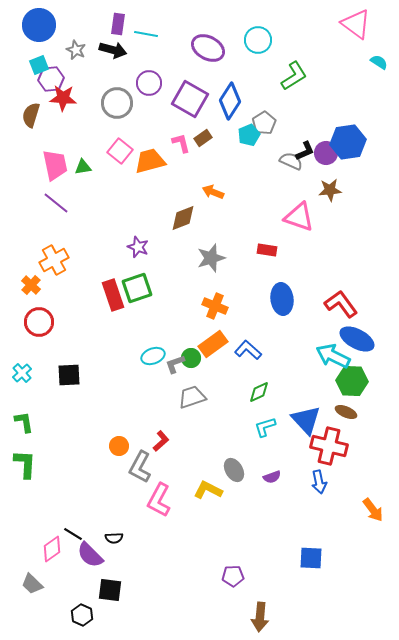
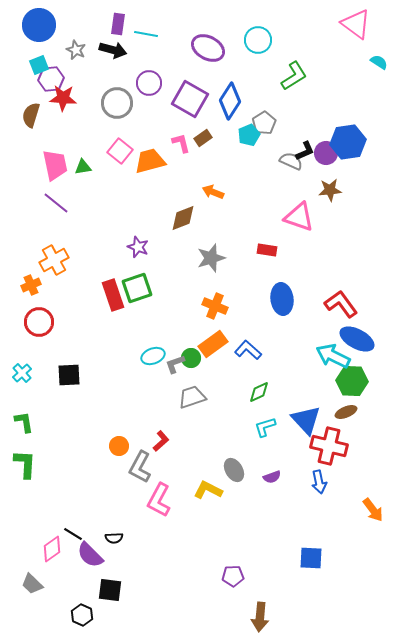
orange cross at (31, 285): rotated 24 degrees clockwise
brown ellipse at (346, 412): rotated 45 degrees counterclockwise
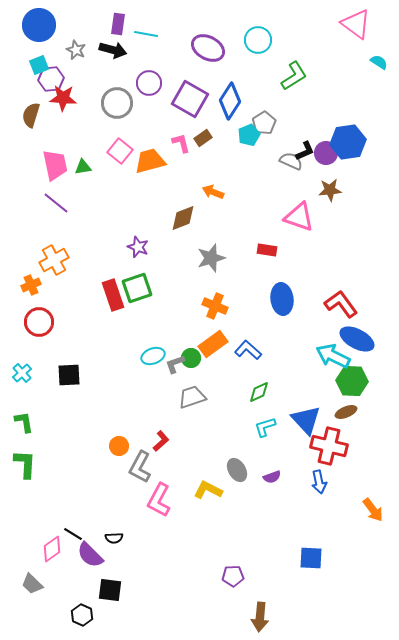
gray ellipse at (234, 470): moved 3 px right
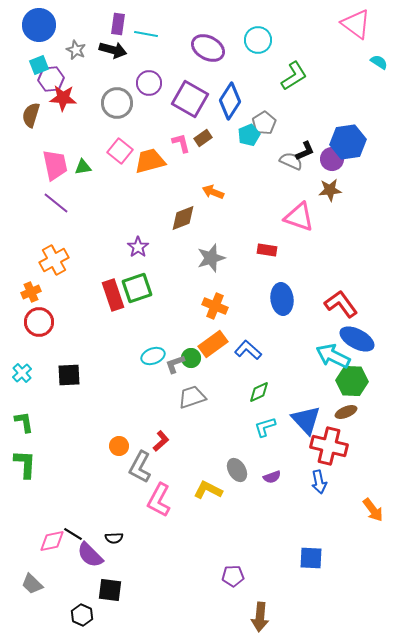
purple circle at (326, 153): moved 6 px right, 6 px down
purple star at (138, 247): rotated 15 degrees clockwise
orange cross at (31, 285): moved 7 px down
pink diamond at (52, 549): moved 8 px up; rotated 24 degrees clockwise
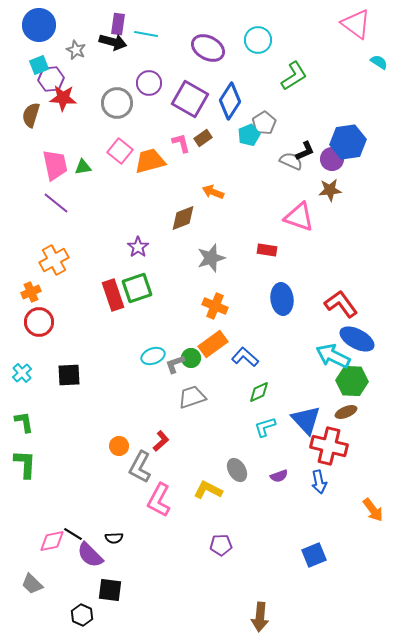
black arrow at (113, 50): moved 8 px up
blue L-shape at (248, 350): moved 3 px left, 7 px down
purple semicircle at (272, 477): moved 7 px right, 1 px up
blue square at (311, 558): moved 3 px right, 3 px up; rotated 25 degrees counterclockwise
purple pentagon at (233, 576): moved 12 px left, 31 px up
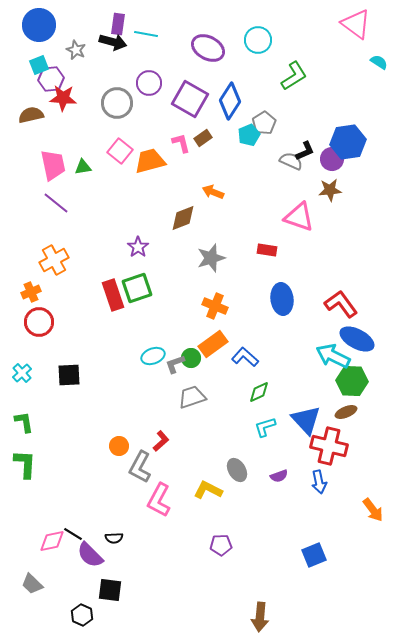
brown semicircle at (31, 115): rotated 60 degrees clockwise
pink trapezoid at (55, 165): moved 2 px left
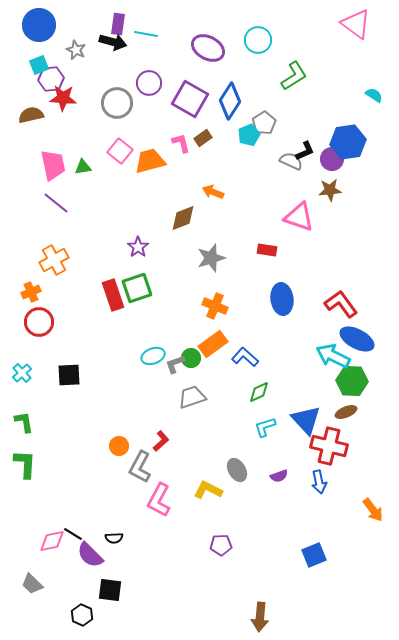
cyan semicircle at (379, 62): moved 5 px left, 33 px down
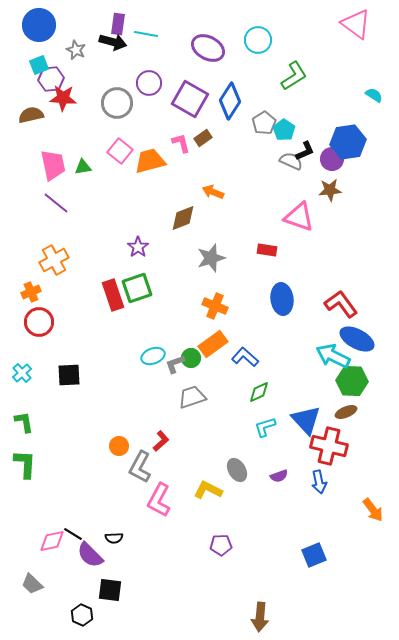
cyan pentagon at (249, 135): moved 35 px right, 5 px up; rotated 15 degrees counterclockwise
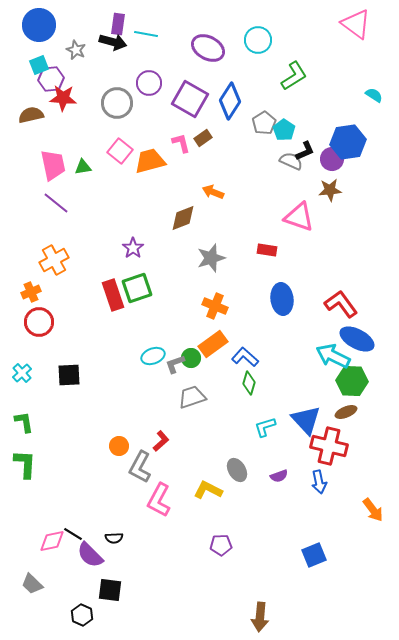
purple star at (138, 247): moved 5 px left, 1 px down
green diamond at (259, 392): moved 10 px left, 9 px up; rotated 50 degrees counterclockwise
